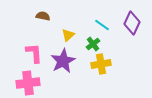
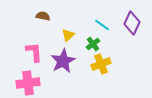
pink L-shape: moved 1 px up
yellow cross: rotated 12 degrees counterclockwise
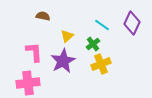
yellow triangle: moved 1 px left, 1 px down
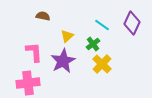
yellow cross: moved 1 px right; rotated 24 degrees counterclockwise
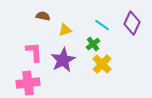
yellow triangle: moved 2 px left, 6 px up; rotated 24 degrees clockwise
purple star: moved 1 px up
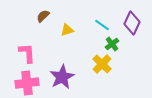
brown semicircle: rotated 56 degrees counterclockwise
yellow triangle: moved 2 px right
green cross: moved 19 px right
pink L-shape: moved 7 px left, 1 px down
purple star: moved 1 px left, 17 px down
pink cross: moved 1 px left
